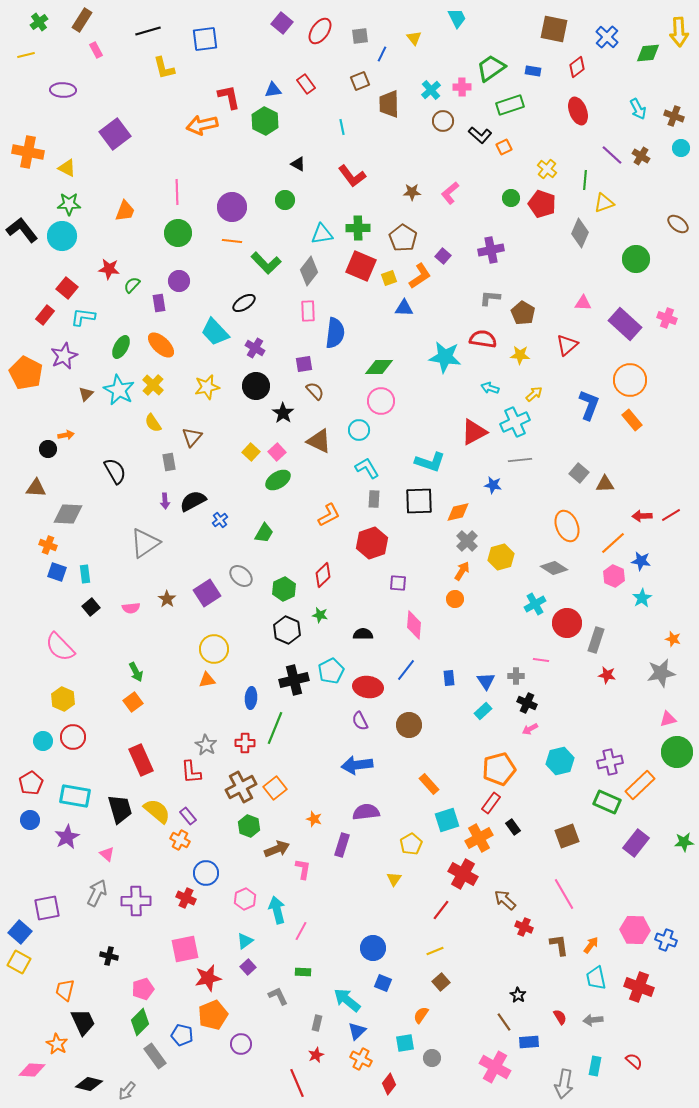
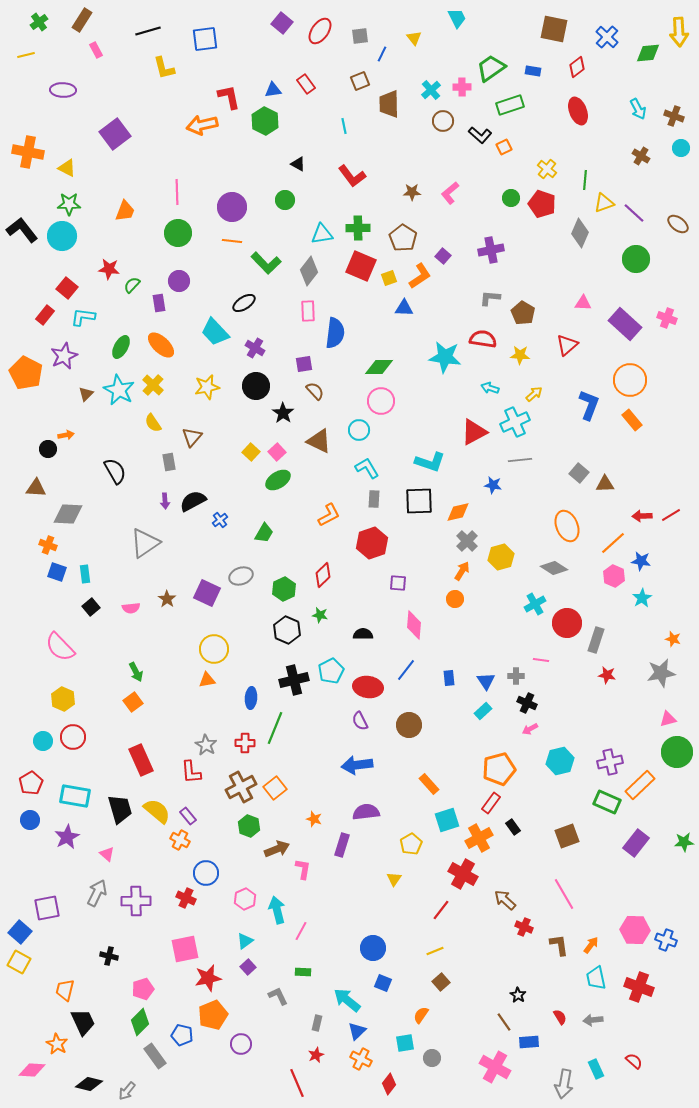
cyan line at (342, 127): moved 2 px right, 1 px up
purple line at (612, 155): moved 22 px right, 58 px down
gray ellipse at (241, 576): rotated 60 degrees counterclockwise
purple square at (207, 593): rotated 32 degrees counterclockwise
cyan rectangle at (595, 1066): moved 1 px right, 3 px down; rotated 36 degrees counterclockwise
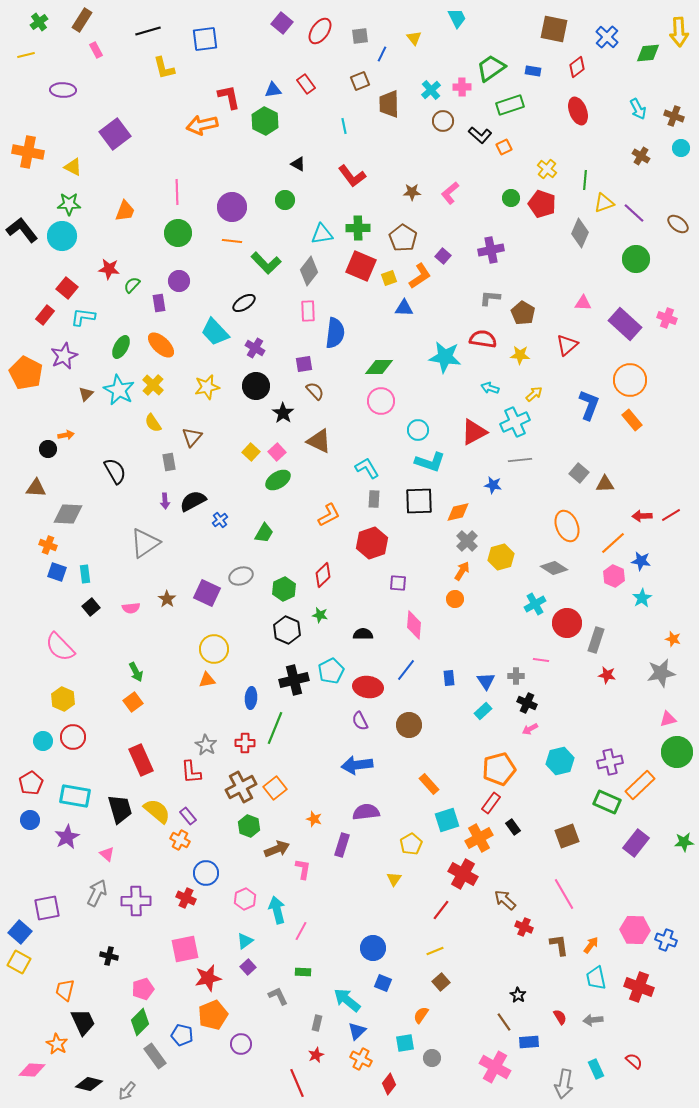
yellow triangle at (67, 168): moved 6 px right, 1 px up
cyan circle at (359, 430): moved 59 px right
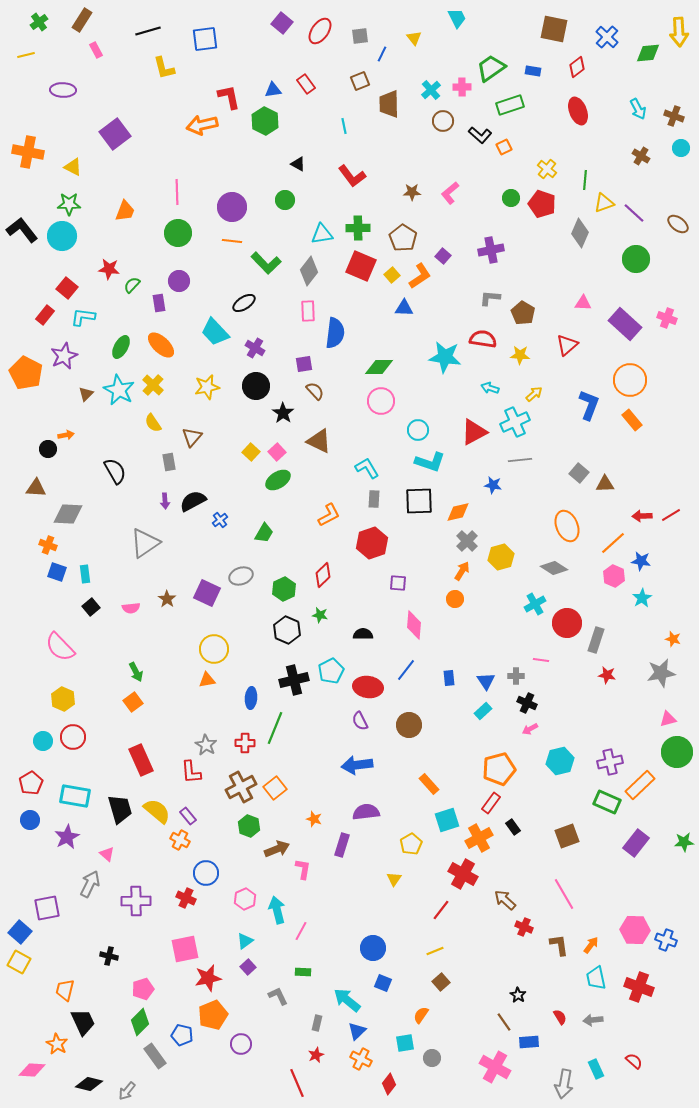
yellow square at (389, 278): moved 3 px right, 3 px up; rotated 21 degrees counterclockwise
gray arrow at (97, 893): moved 7 px left, 9 px up
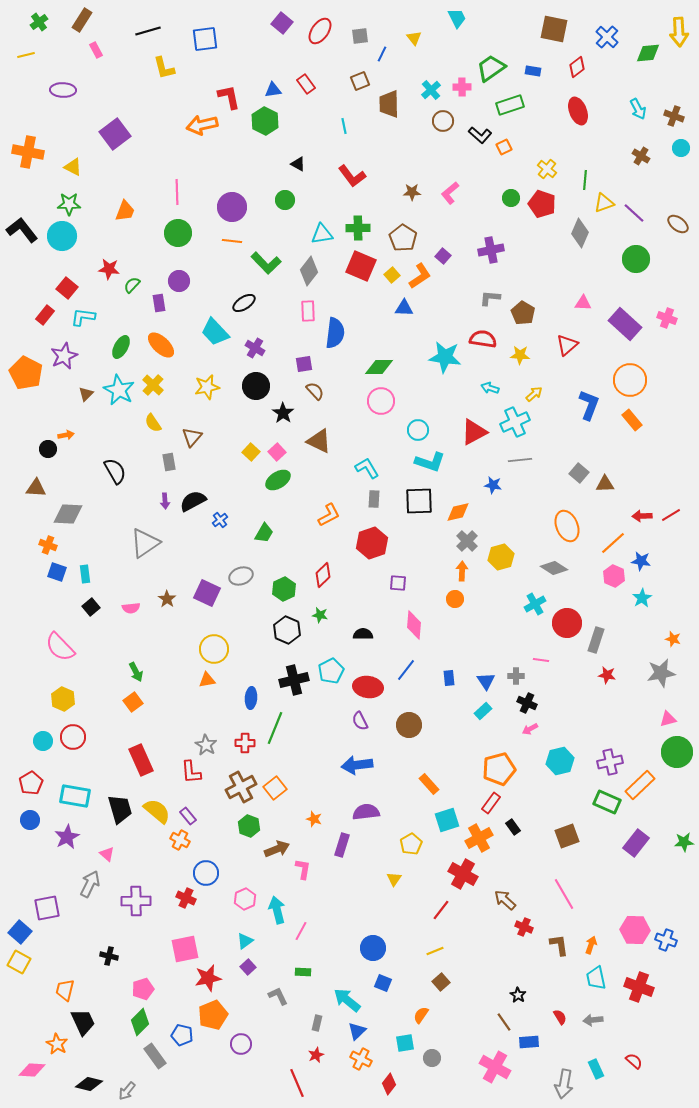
orange arrow at (462, 571): rotated 30 degrees counterclockwise
orange arrow at (591, 945): rotated 18 degrees counterclockwise
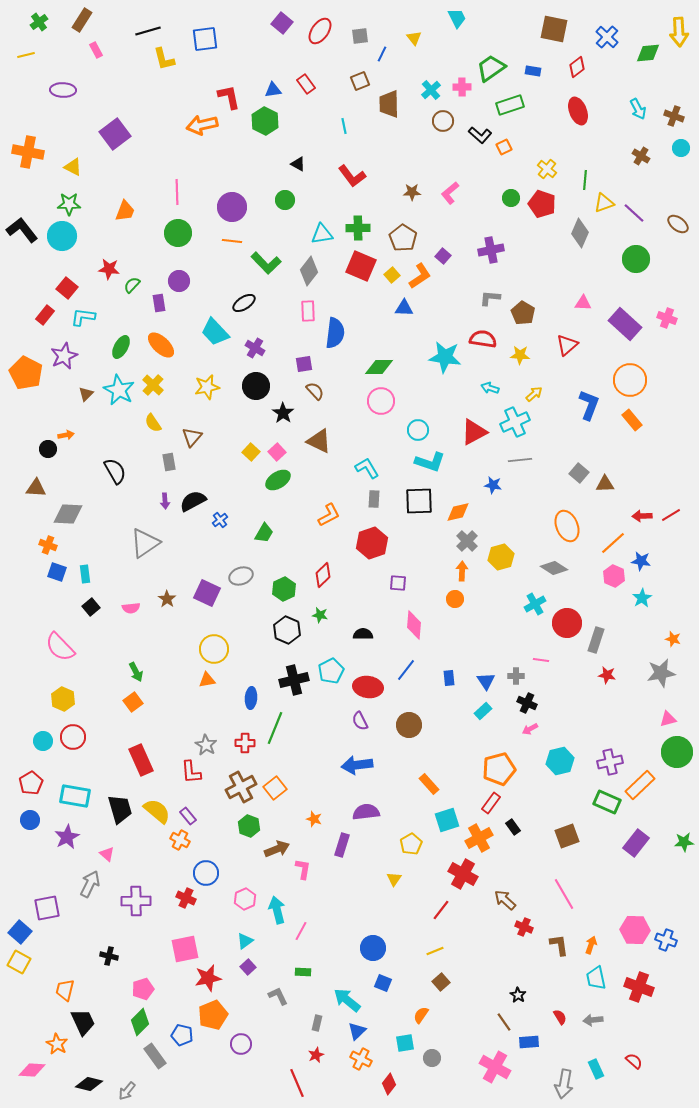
yellow L-shape at (164, 68): moved 9 px up
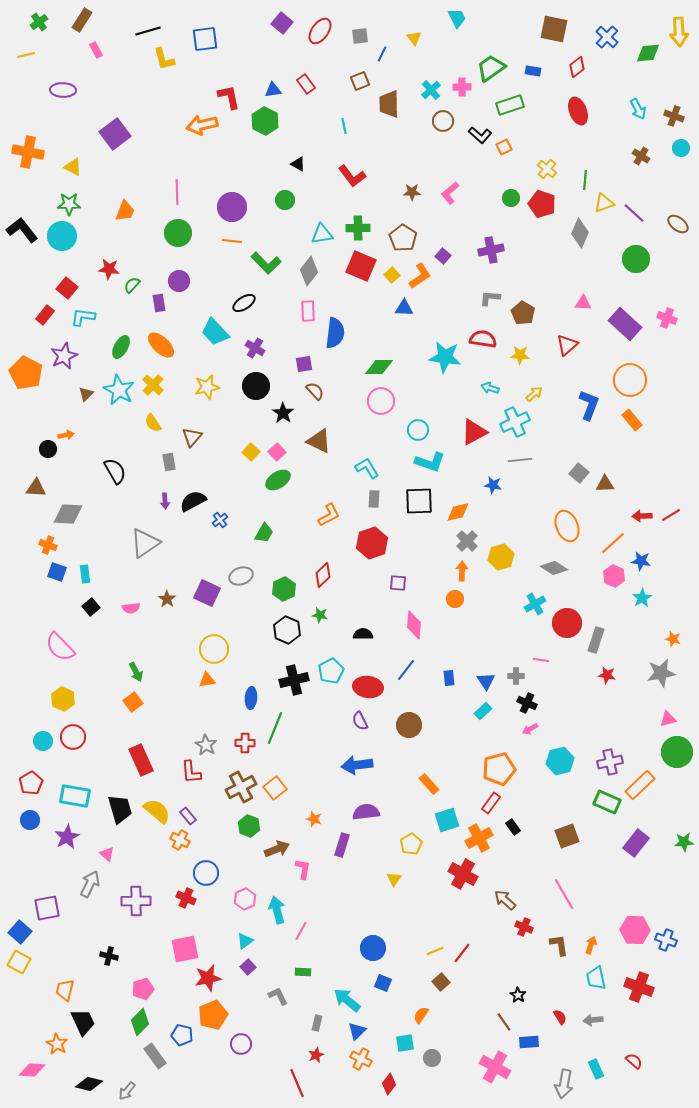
red line at (441, 910): moved 21 px right, 43 px down
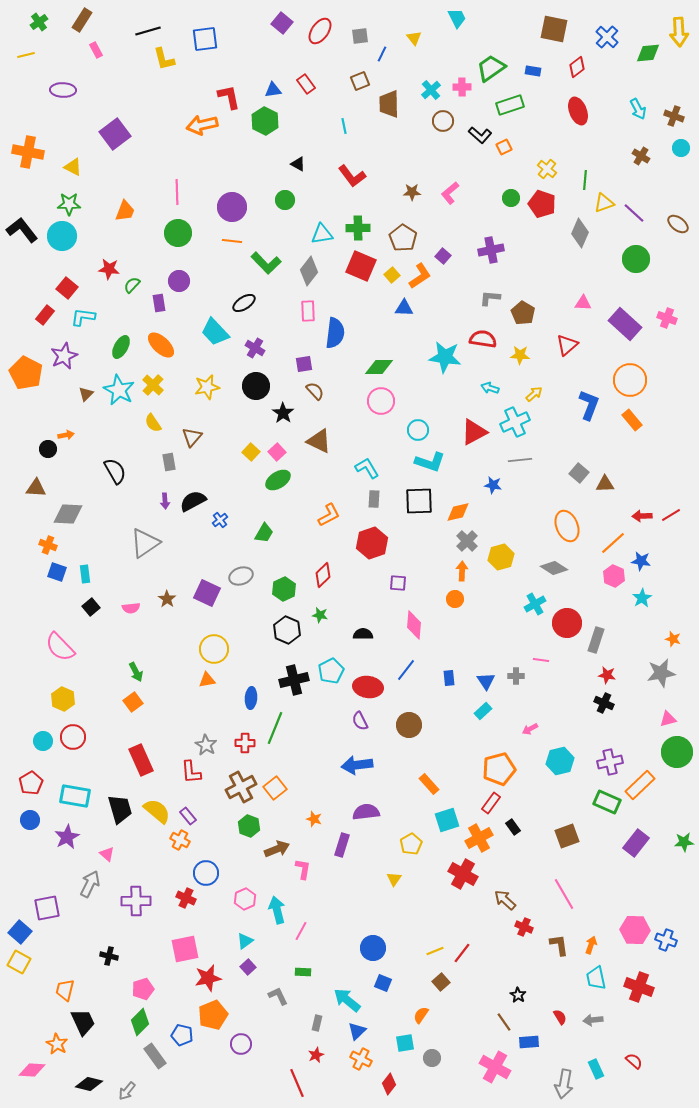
black cross at (527, 703): moved 77 px right
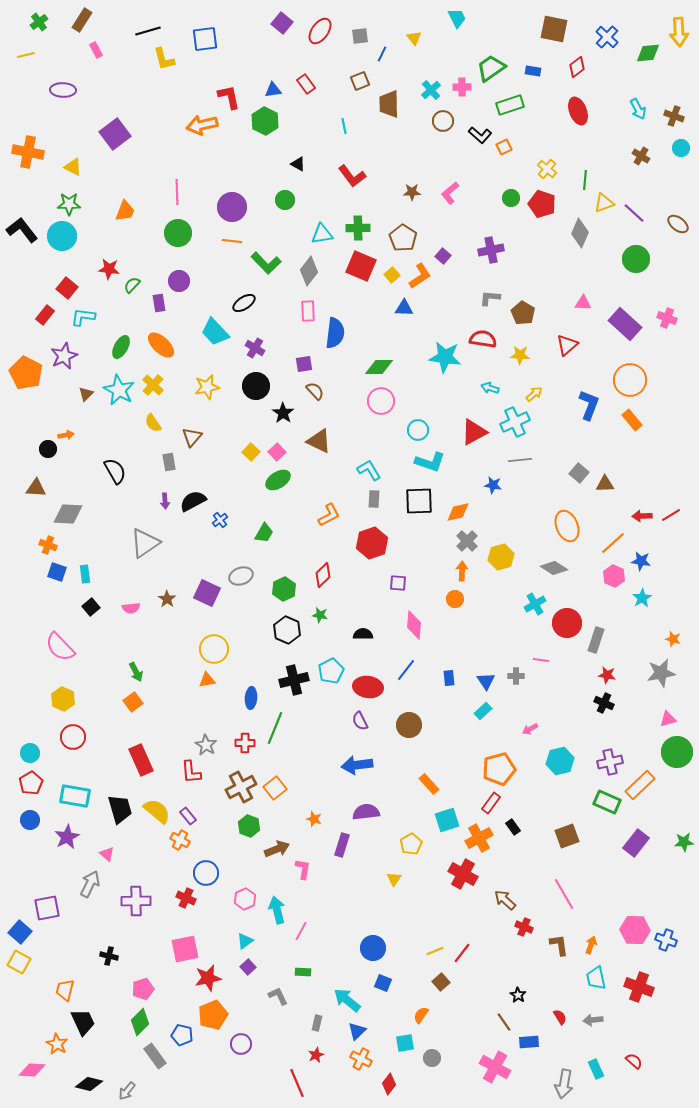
cyan L-shape at (367, 468): moved 2 px right, 2 px down
cyan circle at (43, 741): moved 13 px left, 12 px down
